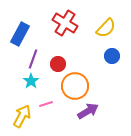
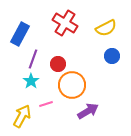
yellow semicircle: rotated 20 degrees clockwise
orange circle: moved 3 px left, 1 px up
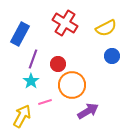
pink line: moved 1 px left, 2 px up
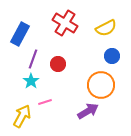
orange circle: moved 29 px right
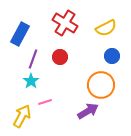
red circle: moved 2 px right, 7 px up
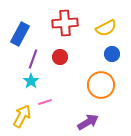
red cross: rotated 35 degrees counterclockwise
blue circle: moved 2 px up
purple arrow: moved 11 px down
